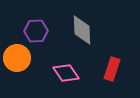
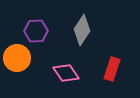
gray diamond: rotated 36 degrees clockwise
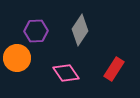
gray diamond: moved 2 px left
red rectangle: moved 2 px right; rotated 15 degrees clockwise
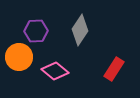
orange circle: moved 2 px right, 1 px up
pink diamond: moved 11 px left, 2 px up; rotated 16 degrees counterclockwise
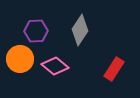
orange circle: moved 1 px right, 2 px down
pink diamond: moved 5 px up
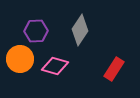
pink diamond: rotated 24 degrees counterclockwise
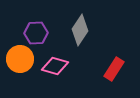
purple hexagon: moved 2 px down
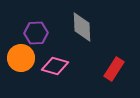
gray diamond: moved 2 px right, 3 px up; rotated 36 degrees counterclockwise
orange circle: moved 1 px right, 1 px up
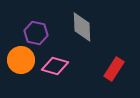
purple hexagon: rotated 15 degrees clockwise
orange circle: moved 2 px down
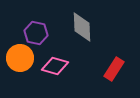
orange circle: moved 1 px left, 2 px up
